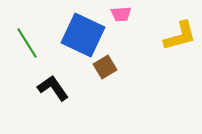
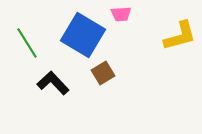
blue square: rotated 6 degrees clockwise
brown square: moved 2 px left, 6 px down
black L-shape: moved 5 px up; rotated 8 degrees counterclockwise
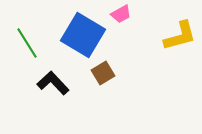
pink trapezoid: rotated 25 degrees counterclockwise
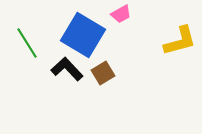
yellow L-shape: moved 5 px down
black L-shape: moved 14 px right, 14 px up
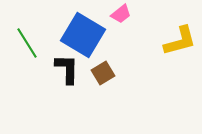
pink trapezoid: rotated 10 degrees counterclockwise
black L-shape: rotated 44 degrees clockwise
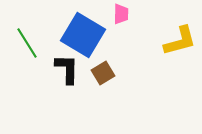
pink trapezoid: rotated 50 degrees counterclockwise
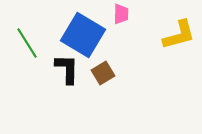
yellow L-shape: moved 1 px left, 6 px up
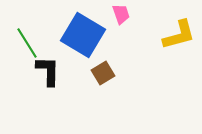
pink trapezoid: rotated 20 degrees counterclockwise
black L-shape: moved 19 px left, 2 px down
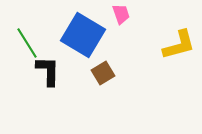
yellow L-shape: moved 10 px down
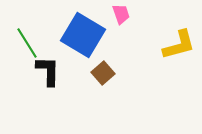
brown square: rotated 10 degrees counterclockwise
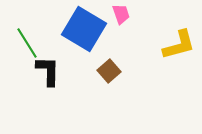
blue square: moved 1 px right, 6 px up
brown square: moved 6 px right, 2 px up
